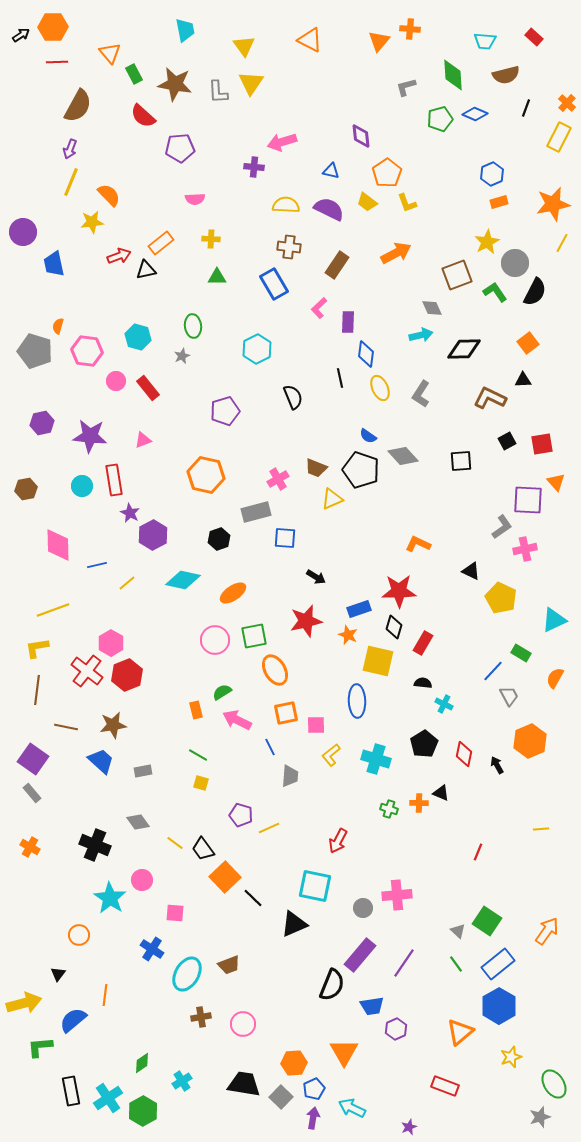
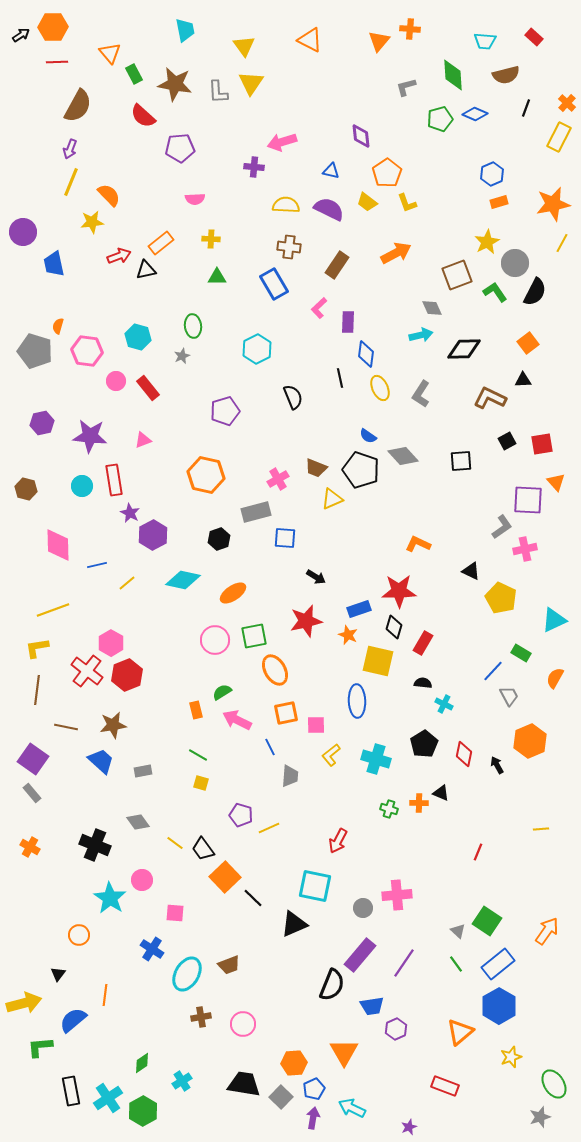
brown hexagon at (26, 489): rotated 25 degrees clockwise
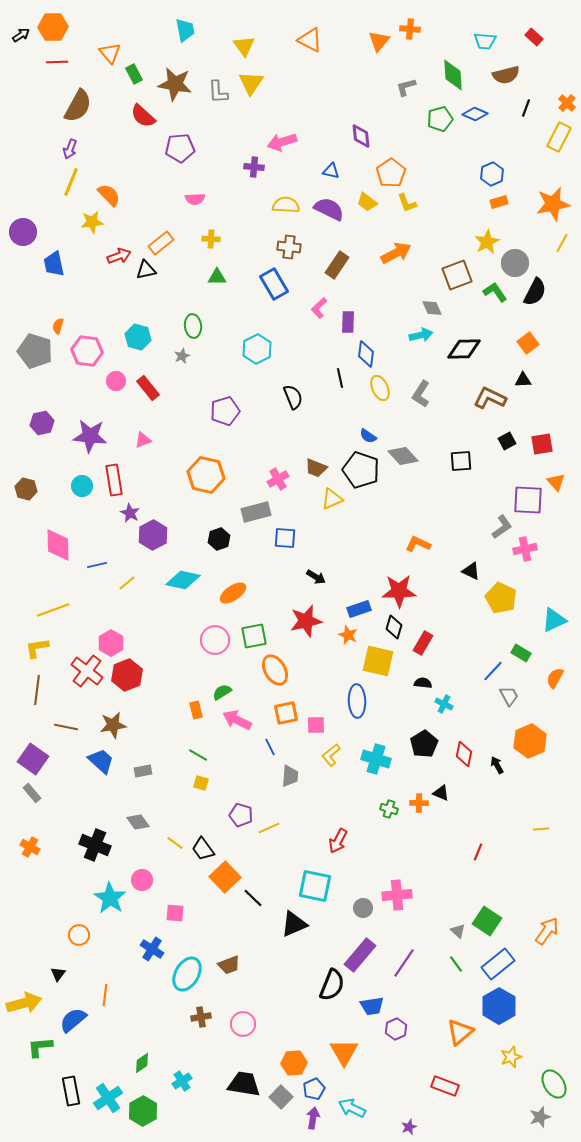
orange pentagon at (387, 173): moved 4 px right
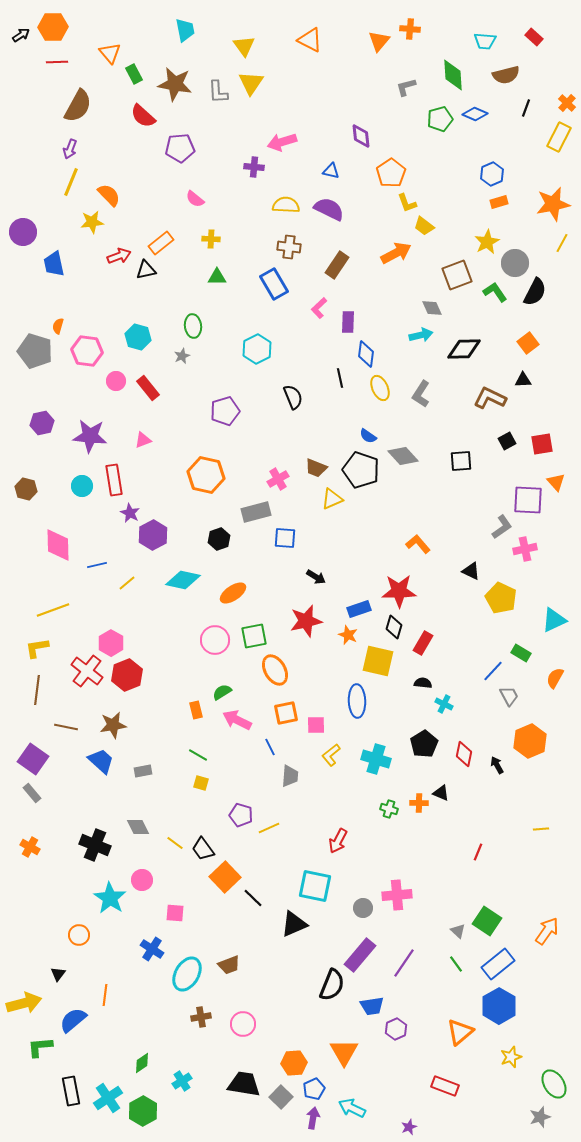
pink semicircle at (195, 199): rotated 42 degrees clockwise
yellow trapezoid at (367, 202): moved 57 px right, 24 px down
orange L-shape at (418, 544): rotated 25 degrees clockwise
gray diamond at (138, 822): moved 5 px down; rotated 10 degrees clockwise
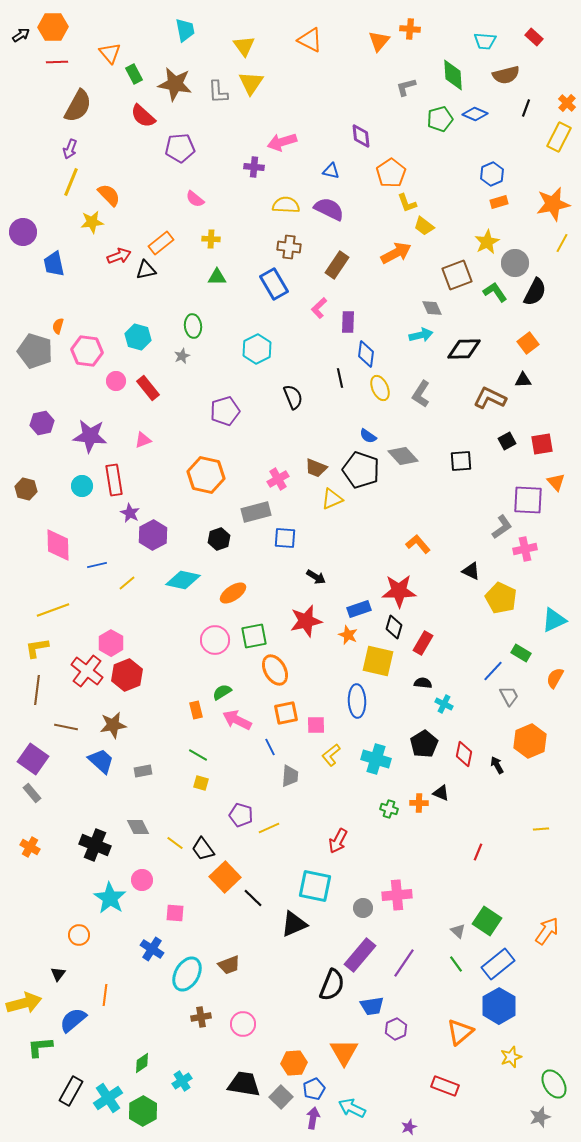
black rectangle at (71, 1091): rotated 40 degrees clockwise
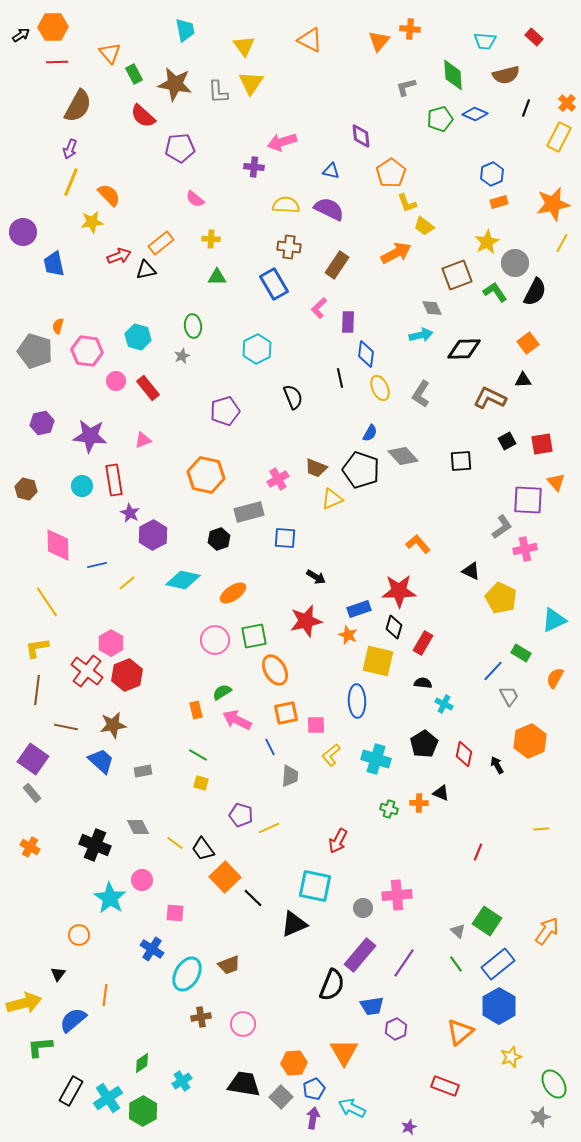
blue semicircle at (368, 436): moved 2 px right, 3 px up; rotated 96 degrees counterclockwise
gray rectangle at (256, 512): moved 7 px left
yellow line at (53, 610): moved 6 px left, 8 px up; rotated 76 degrees clockwise
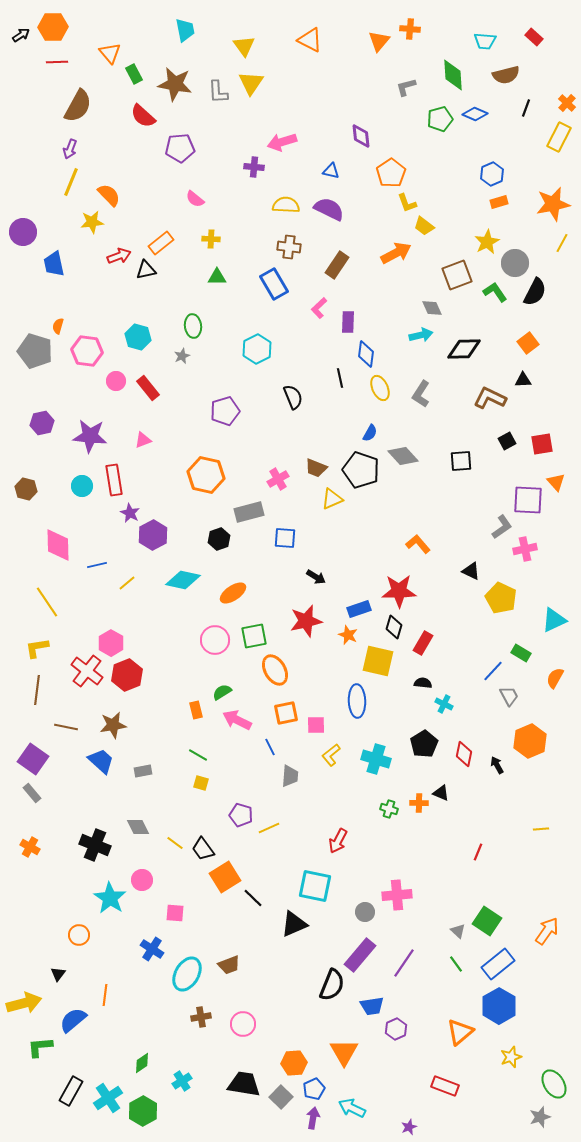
orange square at (225, 877): rotated 12 degrees clockwise
gray circle at (363, 908): moved 2 px right, 4 px down
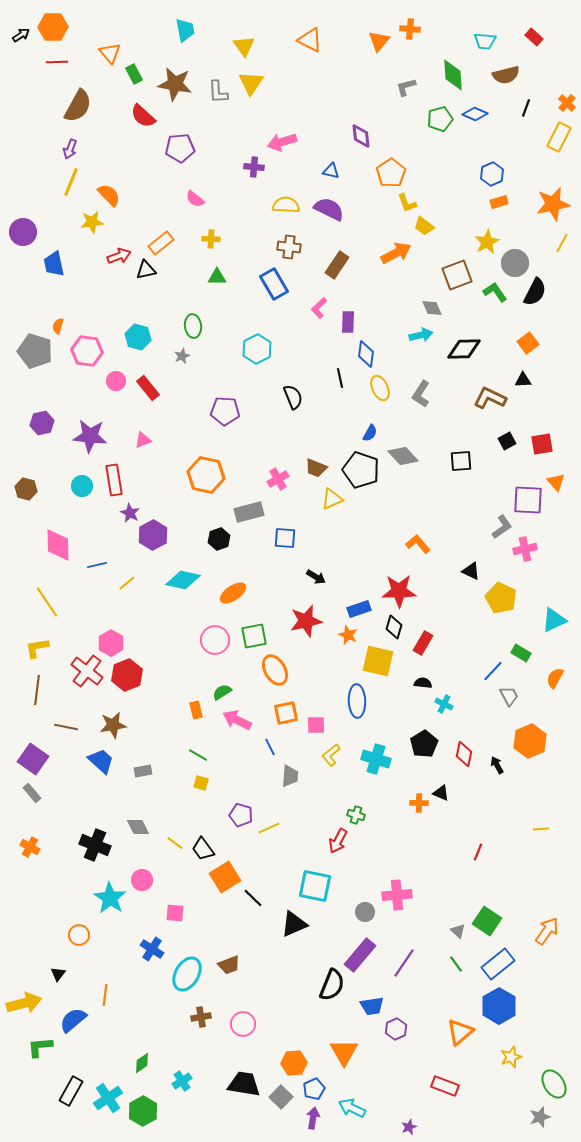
purple pentagon at (225, 411): rotated 20 degrees clockwise
green cross at (389, 809): moved 33 px left, 6 px down
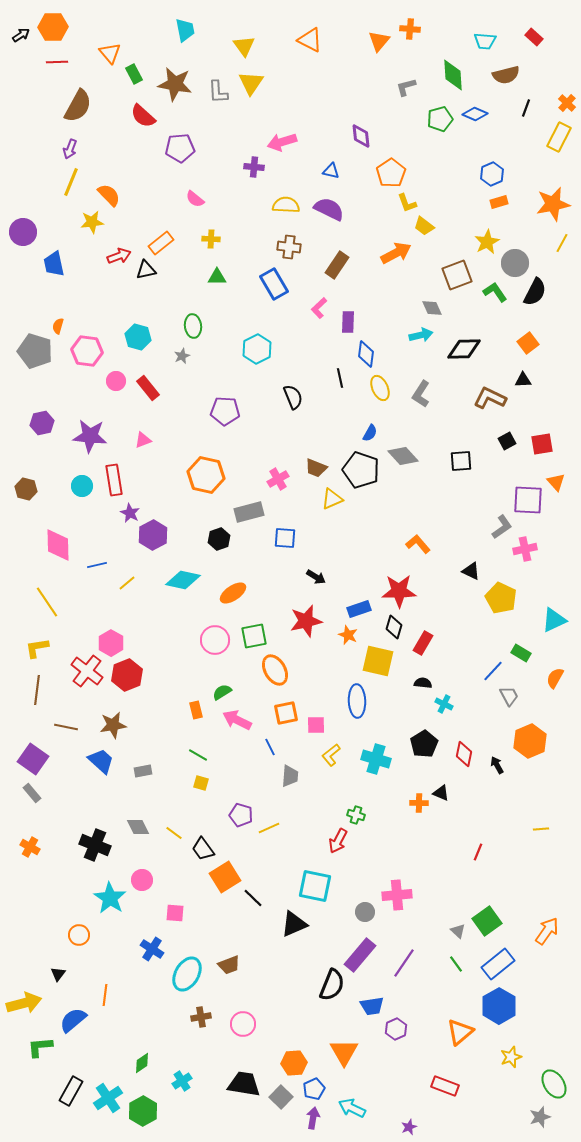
yellow line at (175, 843): moved 1 px left, 10 px up
green square at (487, 921): rotated 20 degrees clockwise
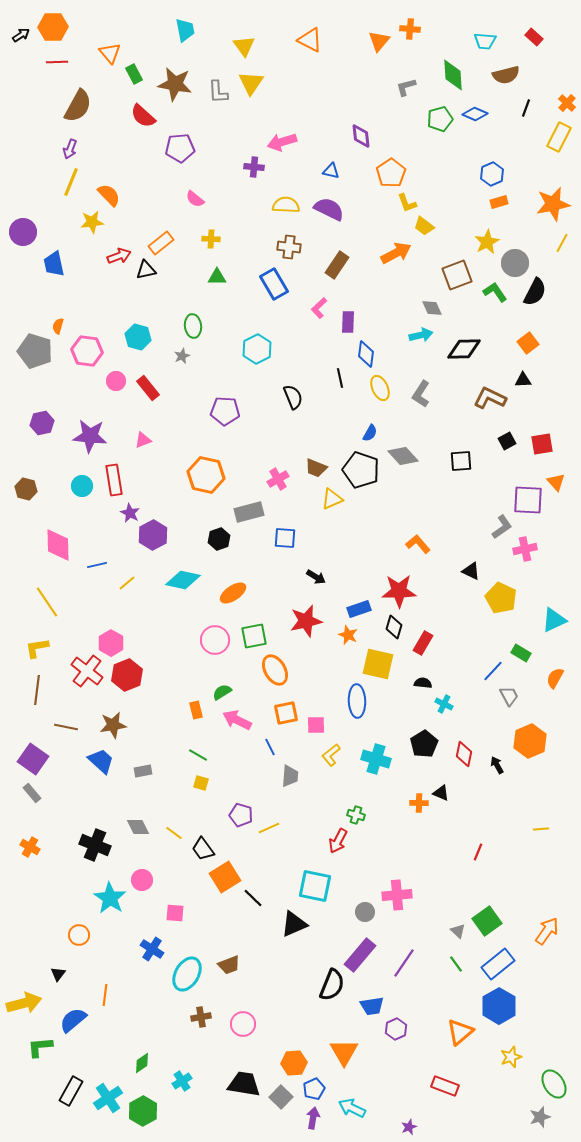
yellow square at (378, 661): moved 3 px down
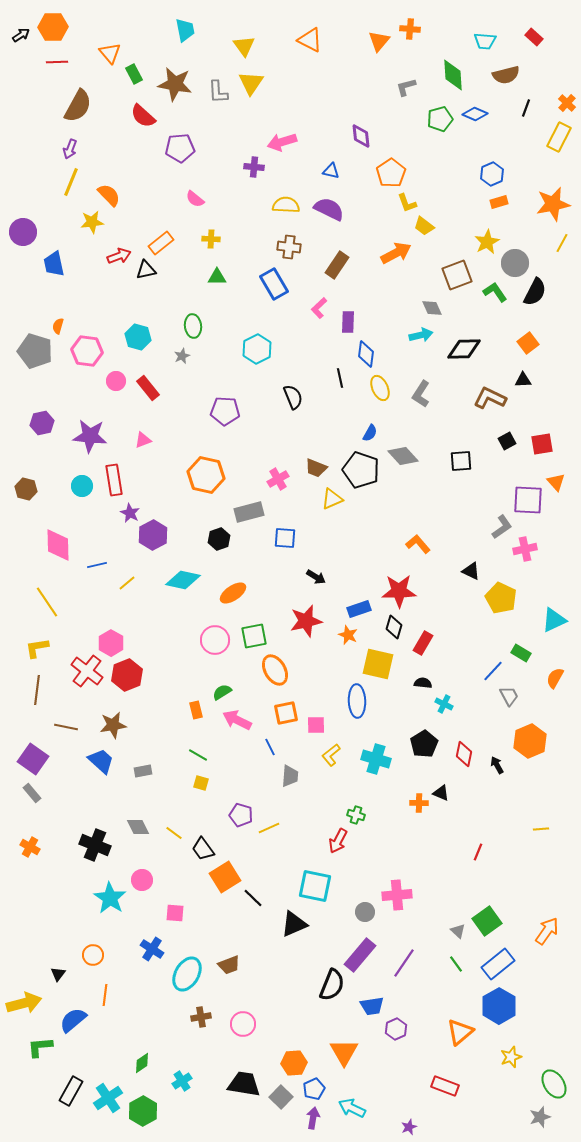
orange circle at (79, 935): moved 14 px right, 20 px down
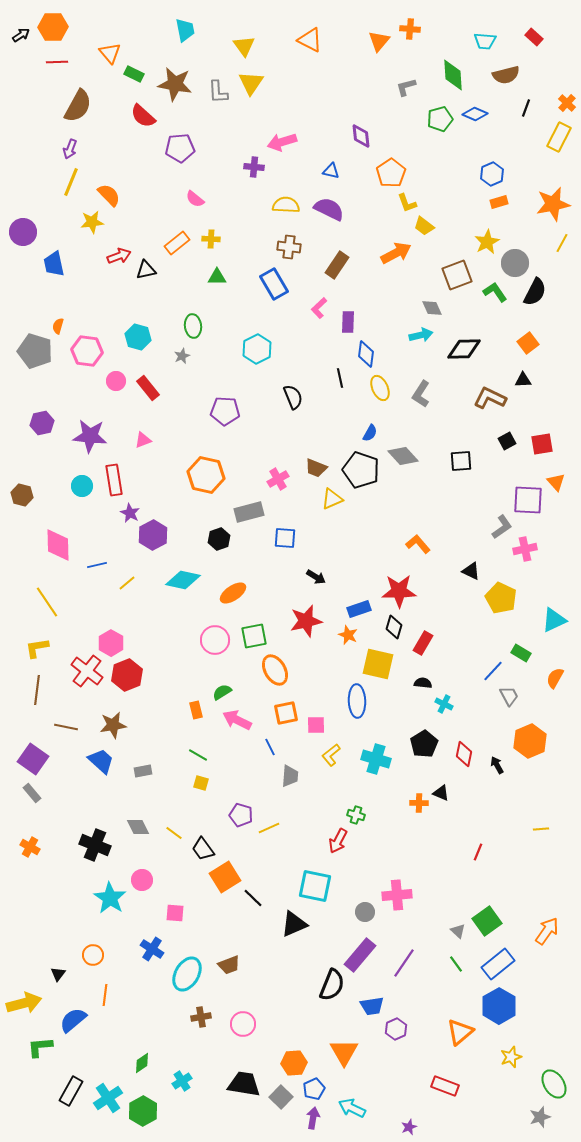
green rectangle at (134, 74): rotated 36 degrees counterclockwise
orange rectangle at (161, 243): moved 16 px right
brown hexagon at (26, 489): moved 4 px left, 6 px down
